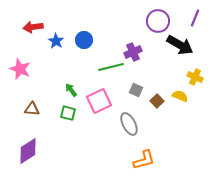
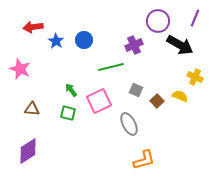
purple cross: moved 1 px right, 7 px up
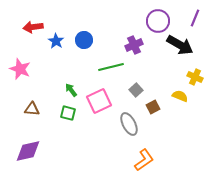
gray square: rotated 24 degrees clockwise
brown square: moved 4 px left, 6 px down; rotated 16 degrees clockwise
purple diamond: rotated 20 degrees clockwise
orange L-shape: rotated 20 degrees counterclockwise
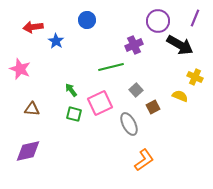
blue circle: moved 3 px right, 20 px up
pink square: moved 1 px right, 2 px down
green square: moved 6 px right, 1 px down
